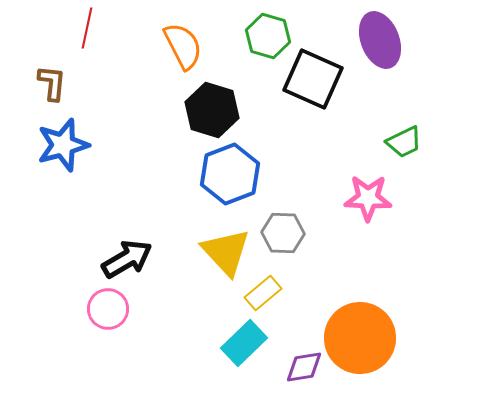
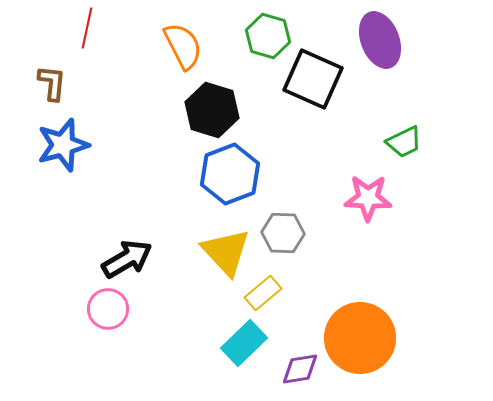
purple diamond: moved 4 px left, 2 px down
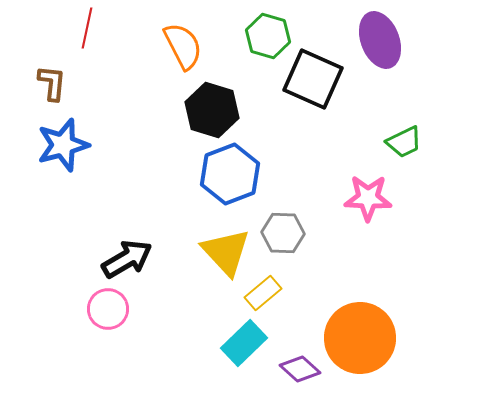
purple diamond: rotated 51 degrees clockwise
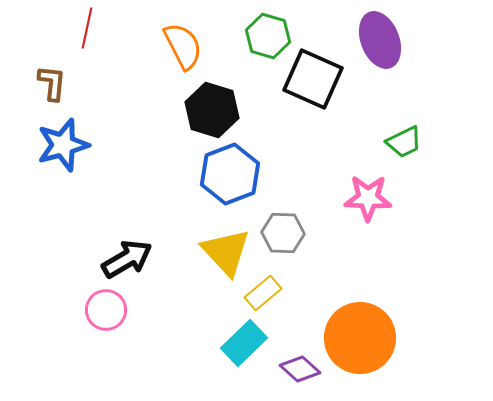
pink circle: moved 2 px left, 1 px down
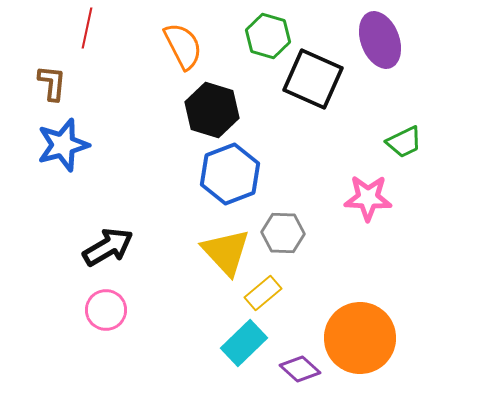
black arrow: moved 19 px left, 12 px up
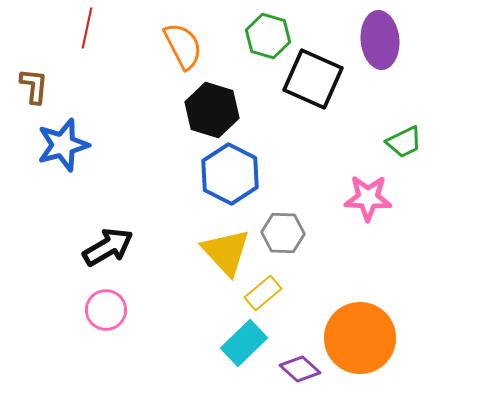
purple ellipse: rotated 16 degrees clockwise
brown L-shape: moved 18 px left, 3 px down
blue hexagon: rotated 12 degrees counterclockwise
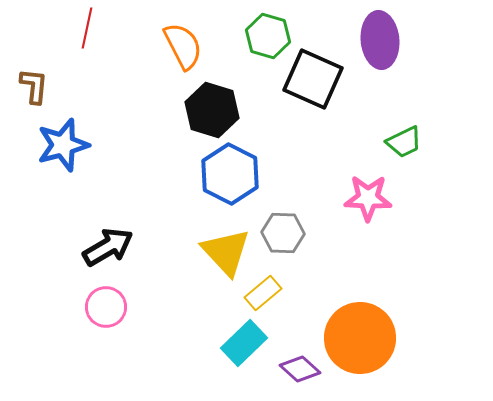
pink circle: moved 3 px up
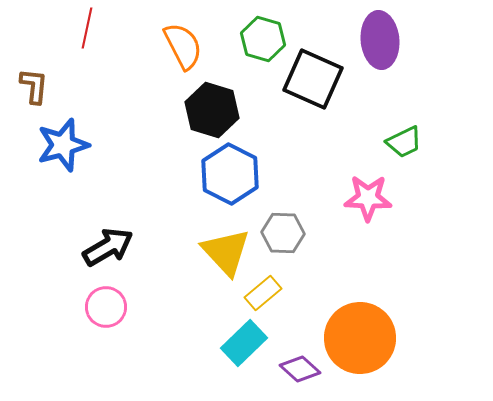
green hexagon: moved 5 px left, 3 px down
